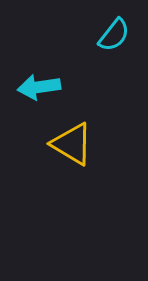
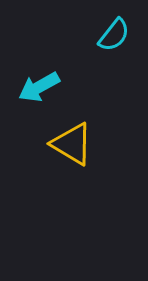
cyan arrow: rotated 21 degrees counterclockwise
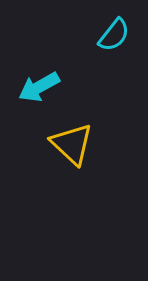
yellow triangle: rotated 12 degrees clockwise
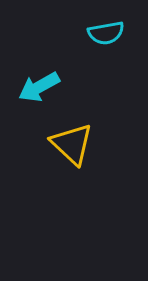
cyan semicircle: moved 8 px left, 2 px up; rotated 42 degrees clockwise
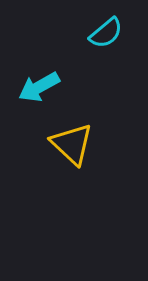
cyan semicircle: rotated 30 degrees counterclockwise
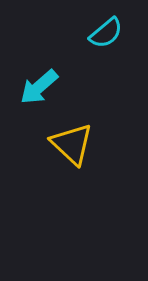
cyan arrow: rotated 12 degrees counterclockwise
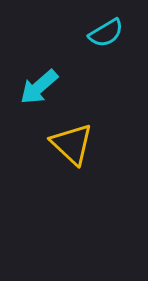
cyan semicircle: rotated 9 degrees clockwise
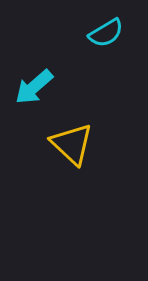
cyan arrow: moved 5 px left
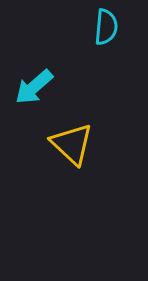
cyan semicircle: moved 6 px up; rotated 54 degrees counterclockwise
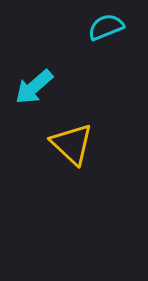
cyan semicircle: rotated 117 degrees counterclockwise
